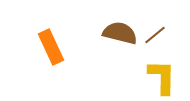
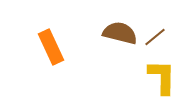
brown line: moved 2 px down
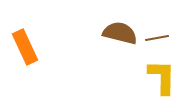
brown line: moved 2 px right, 1 px down; rotated 30 degrees clockwise
orange rectangle: moved 26 px left
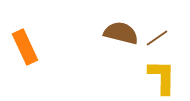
brown semicircle: moved 1 px right
brown line: rotated 25 degrees counterclockwise
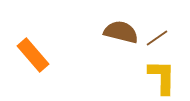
brown semicircle: moved 1 px up
orange rectangle: moved 8 px right, 8 px down; rotated 16 degrees counterclockwise
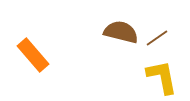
yellow L-shape: rotated 12 degrees counterclockwise
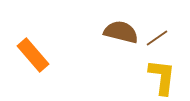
yellow L-shape: rotated 18 degrees clockwise
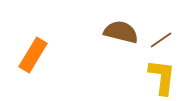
brown line: moved 4 px right, 2 px down
orange rectangle: rotated 72 degrees clockwise
